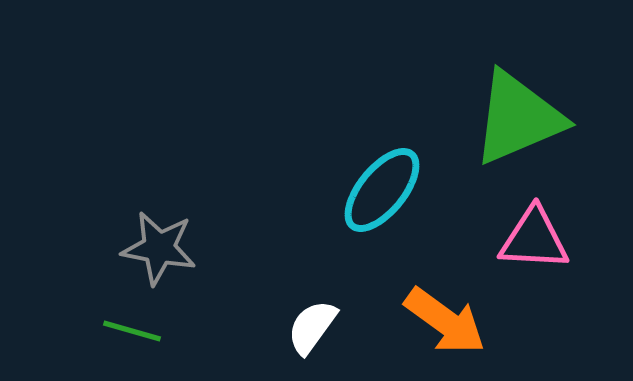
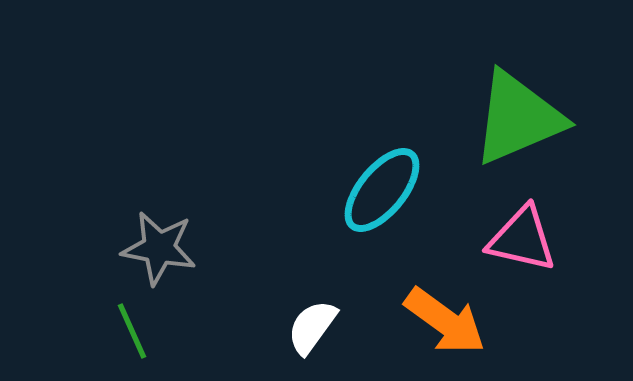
pink triangle: moved 12 px left; rotated 10 degrees clockwise
green line: rotated 50 degrees clockwise
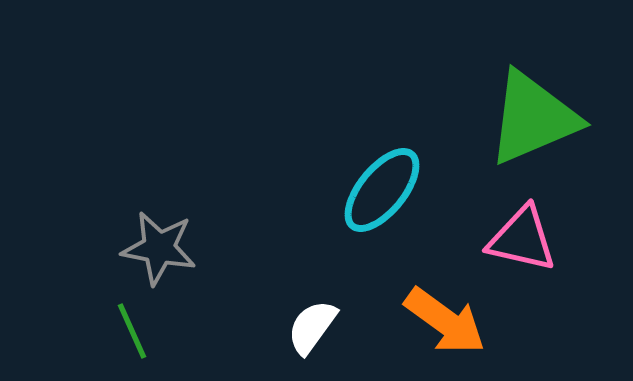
green triangle: moved 15 px right
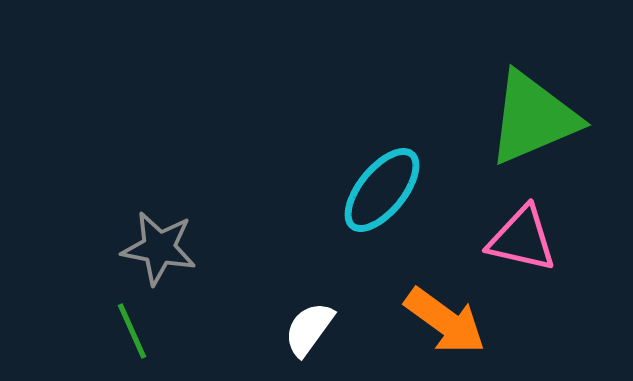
white semicircle: moved 3 px left, 2 px down
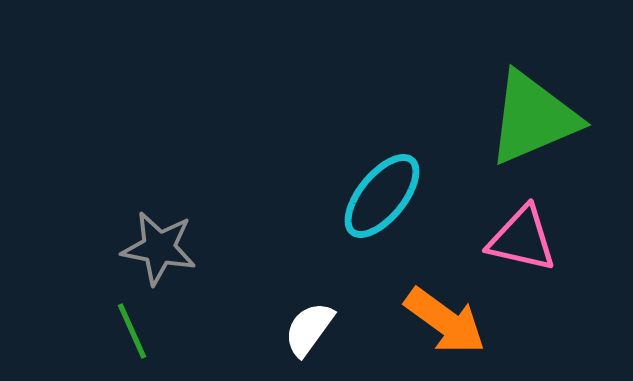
cyan ellipse: moved 6 px down
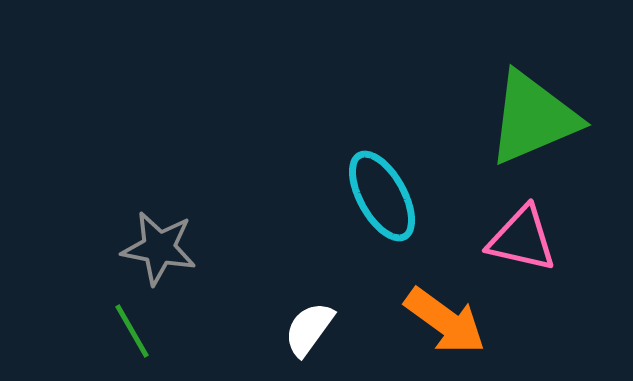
cyan ellipse: rotated 68 degrees counterclockwise
green line: rotated 6 degrees counterclockwise
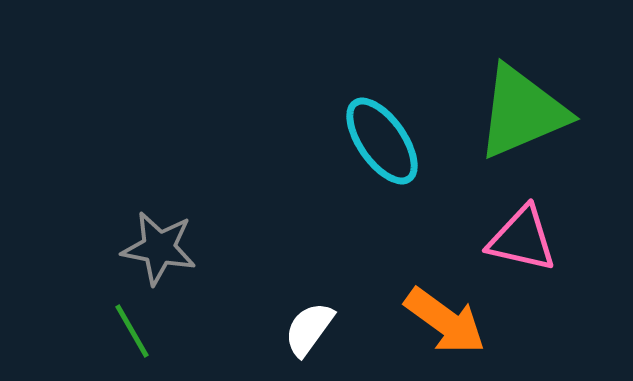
green triangle: moved 11 px left, 6 px up
cyan ellipse: moved 55 px up; rotated 6 degrees counterclockwise
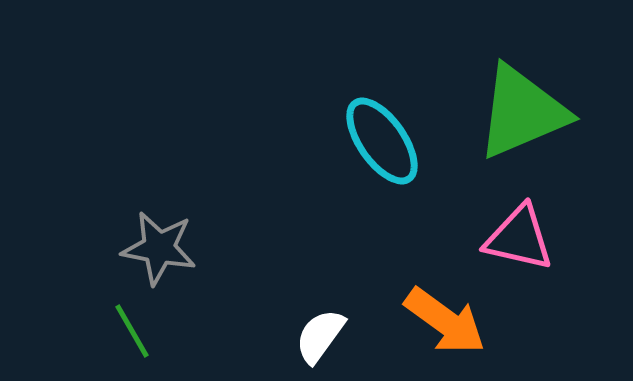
pink triangle: moved 3 px left, 1 px up
white semicircle: moved 11 px right, 7 px down
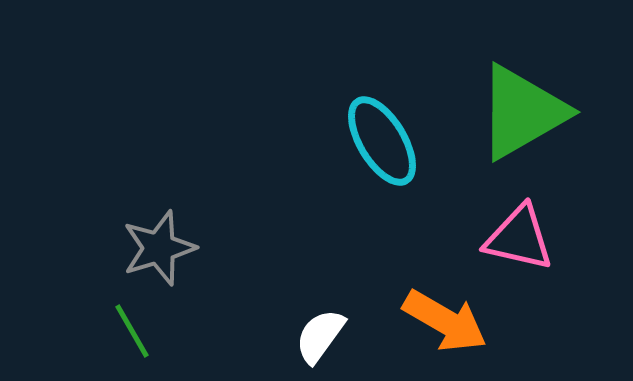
green triangle: rotated 7 degrees counterclockwise
cyan ellipse: rotated 4 degrees clockwise
gray star: rotated 28 degrees counterclockwise
orange arrow: rotated 6 degrees counterclockwise
